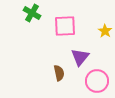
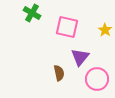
pink square: moved 2 px right, 1 px down; rotated 15 degrees clockwise
yellow star: moved 1 px up
pink circle: moved 2 px up
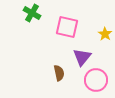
yellow star: moved 4 px down
purple triangle: moved 2 px right
pink circle: moved 1 px left, 1 px down
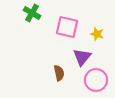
yellow star: moved 8 px left; rotated 16 degrees counterclockwise
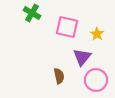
yellow star: rotated 16 degrees clockwise
brown semicircle: moved 3 px down
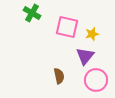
yellow star: moved 5 px left; rotated 24 degrees clockwise
purple triangle: moved 3 px right, 1 px up
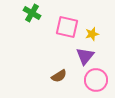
brown semicircle: rotated 70 degrees clockwise
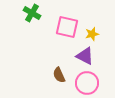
purple triangle: rotated 42 degrees counterclockwise
brown semicircle: moved 1 px up; rotated 98 degrees clockwise
pink circle: moved 9 px left, 3 px down
